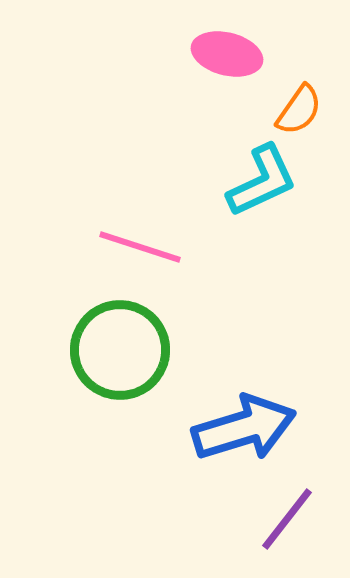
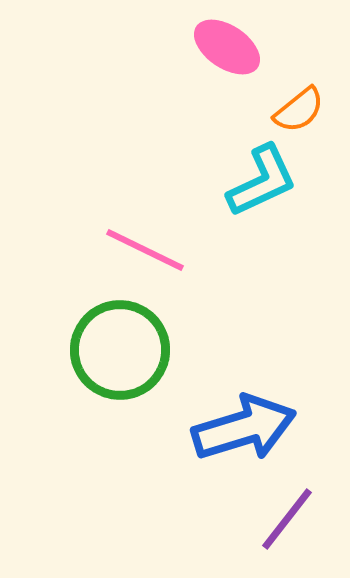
pink ellipse: moved 7 px up; rotated 20 degrees clockwise
orange semicircle: rotated 16 degrees clockwise
pink line: moved 5 px right, 3 px down; rotated 8 degrees clockwise
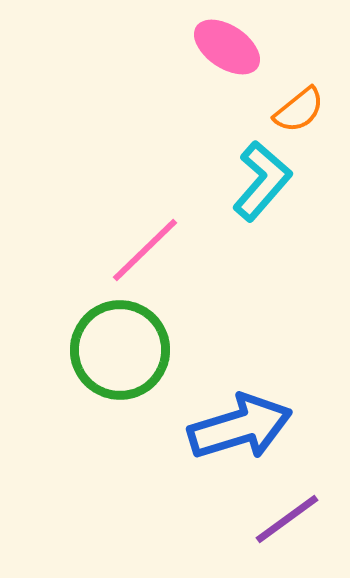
cyan L-shape: rotated 24 degrees counterclockwise
pink line: rotated 70 degrees counterclockwise
blue arrow: moved 4 px left, 1 px up
purple line: rotated 16 degrees clockwise
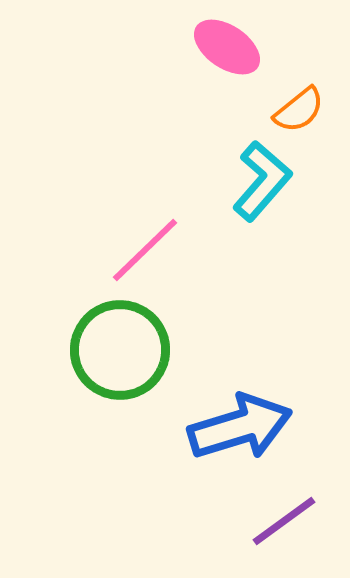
purple line: moved 3 px left, 2 px down
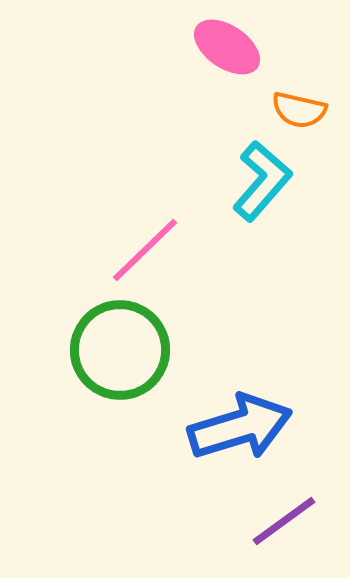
orange semicircle: rotated 52 degrees clockwise
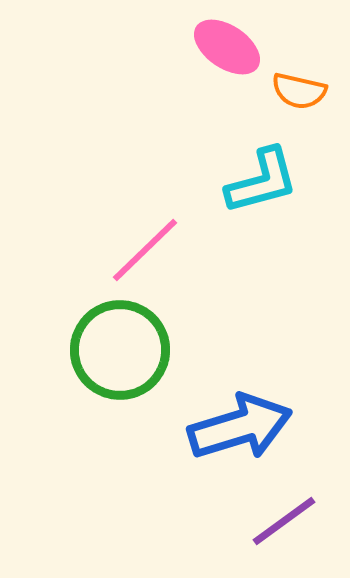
orange semicircle: moved 19 px up
cyan L-shape: rotated 34 degrees clockwise
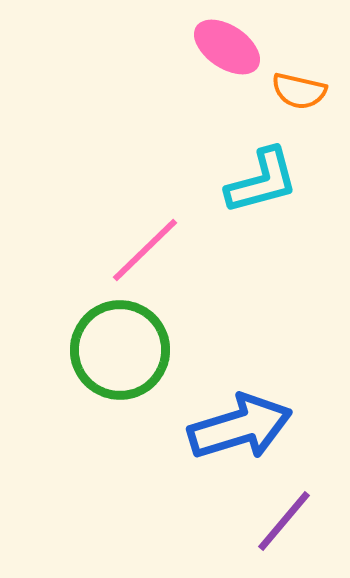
purple line: rotated 14 degrees counterclockwise
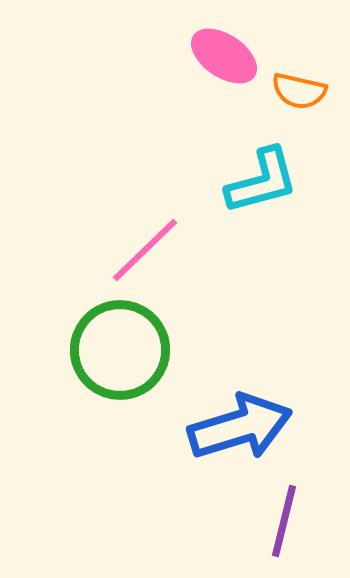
pink ellipse: moved 3 px left, 9 px down
purple line: rotated 26 degrees counterclockwise
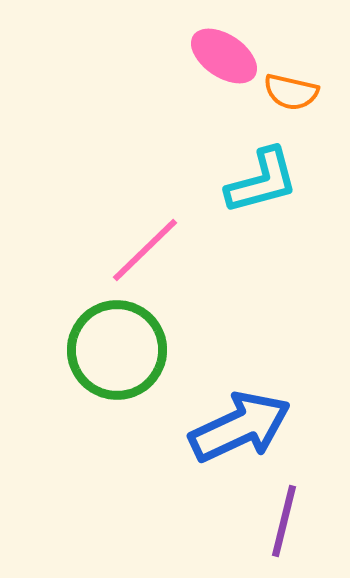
orange semicircle: moved 8 px left, 1 px down
green circle: moved 3 px left
blue arrow: rotated 8 degrees counterclockwise
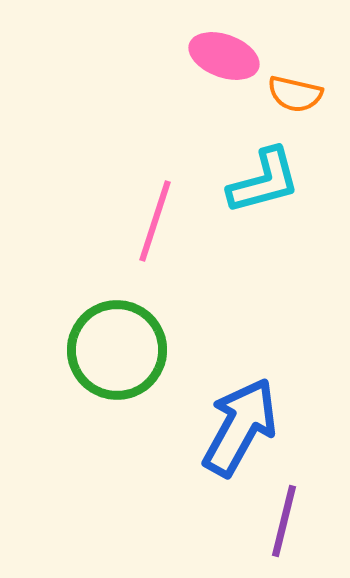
pink ellipse: rotated 14 degrees counterclockwise
orange semicircle: moved 4 px right, 2 px down
cyan L-shape: moved 2 px right
pink line: moved 10 px right, 29 px up; rotated 28 degrees counterclockwise
blue arrow: rotated 36 degrees counterclockwise
